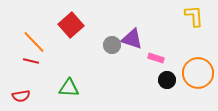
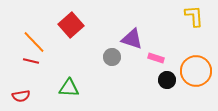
gray circle: moved 12 px down
orange circle: moved 2 px left, 2 px up
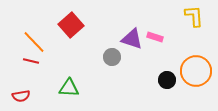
pink rectangle: moved 1 px left, 21 px up
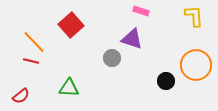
pink rectangle: moved 14 px left, 26 px up
gray circle: moved 1 px down
orange circle: moved 6 px up
black circle: moved 1 px left, 1 px down
red semicircle: rotated 30 degrees counterclockwise
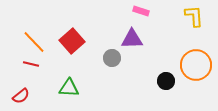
red square: moved 1 px right, 16 px down
purple triangle: rotated 20 degrees counterclockwise
red line: moved 3 px down
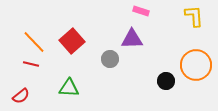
gray circle: moved 2 px left, 1 px down
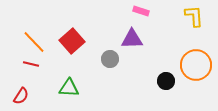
red semicircle: rotated 18 degrees counterclockwise
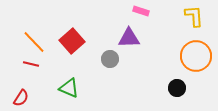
purple triangle: moved 3 px left, 1 px up
orange circle: moved 9 px up
black circle: moved 11 px right, 7 px down
green triangle: rotated 20 degrees clockwise
red semicircle: moved 2 px down
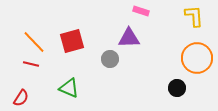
red square: rotated 25 degrees clockwise
orange circle: moved 1 px right, 2 px down
